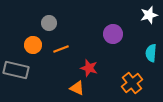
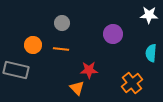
white star: rotated 18 degrees clockwise
gray circle: moved 13 px right
orange line: rotated 28 degrees clockwise
red star: moved 2 px down; rotated 18 degrees counterclockwise
orange triangle: rotated 21 degrees clockwise
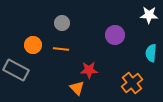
purple circle: moved 2 px right, 1 px down
gray rectangle: rotated 15 degrees clockwise
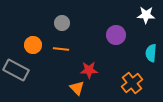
white star: moved 3 px left
purple circle: moved 1 px right
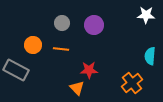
purple circle: moved 22 px left, 10 px up
cyan semicircle: moved 1 px left, 3 px down
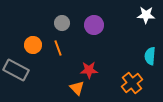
orange line: moved 3 px left, 1 px up; rotated 63 degrees clockwise
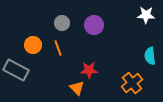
cyan semicircle: rotated 12 degrees counterclockwise
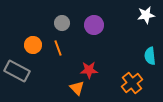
white star: rotated 12 degrees counterclockwise
gray rectangle: moved 1 px right, 1 px down
